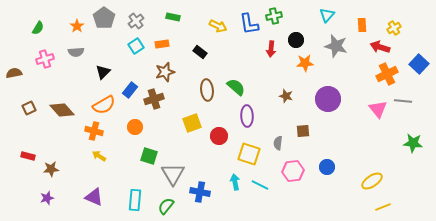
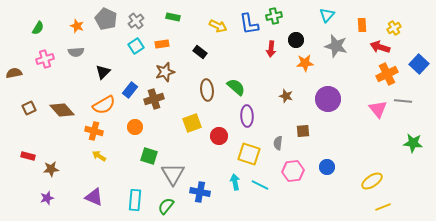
gray pentagon at (104, 18): moved 2 px right, 1 px down; rotated 10 degrees counterclockwise
orange star at (77, 26): rotated 16 degrees counterclockwise
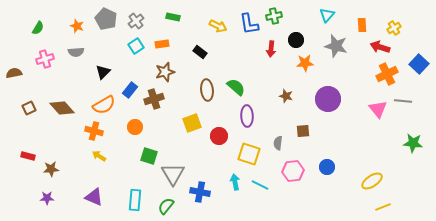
brown diamond at (62, 110): moved 2 px up
purple star at (47, 198): rotated 16 degrees clockwise
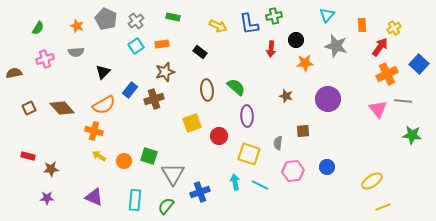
red arrow at (380, 47): rotated 108 degrees clockwise
orange circle at (135, 127): moved 11 px left, 34 px down
green star at (413, 143): moved 1 px left, 8 px up
blue cross at (200, 192): rotated 30 degrees counterclockwise
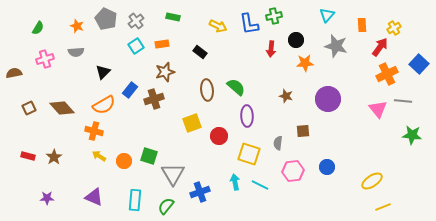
brown star at (51, 169): moved 3 px right, 12 px up; rotated 28 degrees counterclockwise
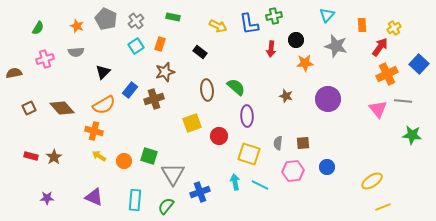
orange rectangle at (162, 44): moved 2 px left; rotated 64 degrees counterclockwise
brown square at (303, 131): moved 12 px down
red rectangle at (28, 156): moved 3 px right
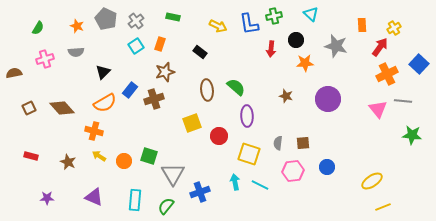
cyan triangle at (327, 15): moved 16 px left, 1 px up; rotated 28 degrees counterclockwise
orange semicircle at (104, 105): moved 1 px right, 2 px up
brown star at (54, 157): moved 14 px right, 5 px down; rotated 14 degrees counterclockwise
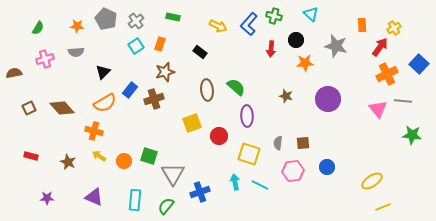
green cross at (274, 16): rotated 28 degrees clockwise
blue L-shape at (249, 24): rotated 50 degrees clockwise
orange star at (77, 26): rotated 16 degrees counterclockwise
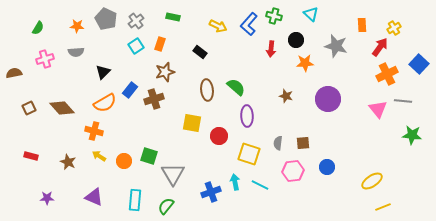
yellow square at (192, 123): rotated 30 degrees clockwise
blue cross at (200, 192): moved 11 px right
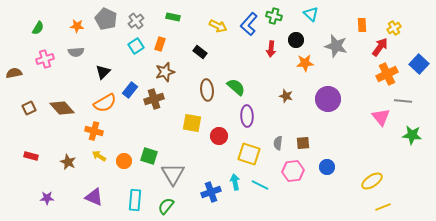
pink triangle at (378, 109): moved 3 px right, 8 px down
